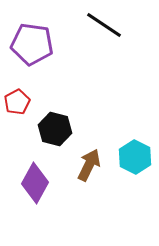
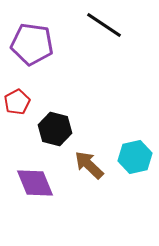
cyan hexagon: rotated 20 degrees clockwise
brown arrow: rotated 72 degrees counterclockwise
purple diamond: rotated 51 degrees counterclockwise
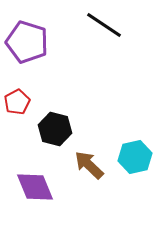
purple pentagon: moved 5 px left, 2 px up; rotated 9 degrees clockwise
purple diamond: moved 4 px down
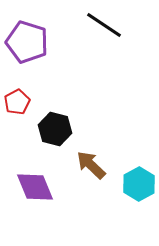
cyan hexagon: moved 4 px right, 27 px down; rotated 16 degrees counterclockwise
brown arrow: moved 2 px right
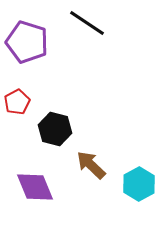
black line: moved 17 px left, 2 px up
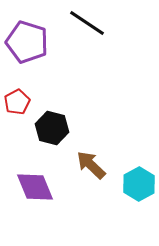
black hexagon: moved 3 px left, 1 px up
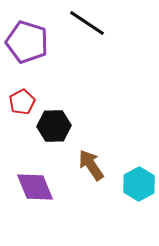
red pentagon: moved 5 px right
black hexagon: moved 2 px right, 2 px up; rotated 16 degrees counterclockwise
brown arrow: rotated 12 degrees clockwise
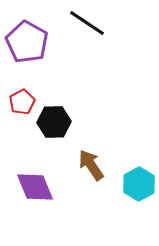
purple pentagon: rotated 12 degrees clockwise
black hexagon: moved 4 px up
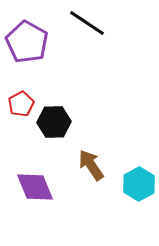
red pentagon: moved 1 px left, 2 px down
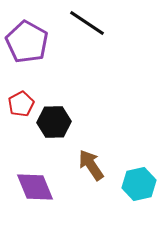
cyan hexagon: rotated 16 degrees clockwise
